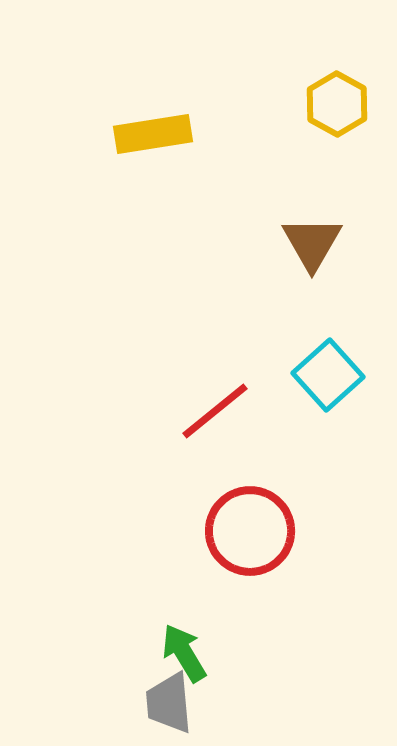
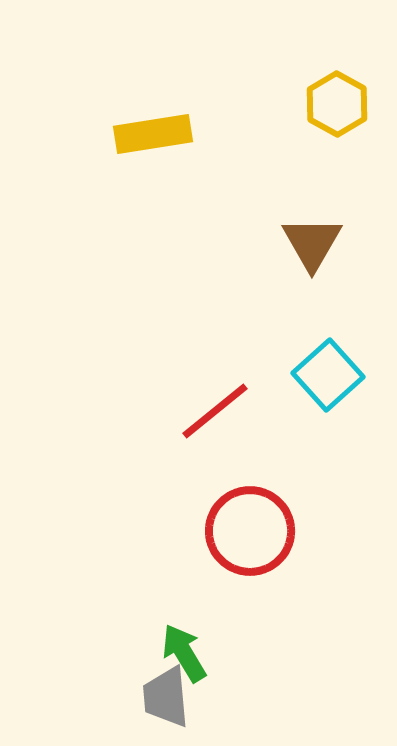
gray trapezoid: moved 3 px left, 6 px up
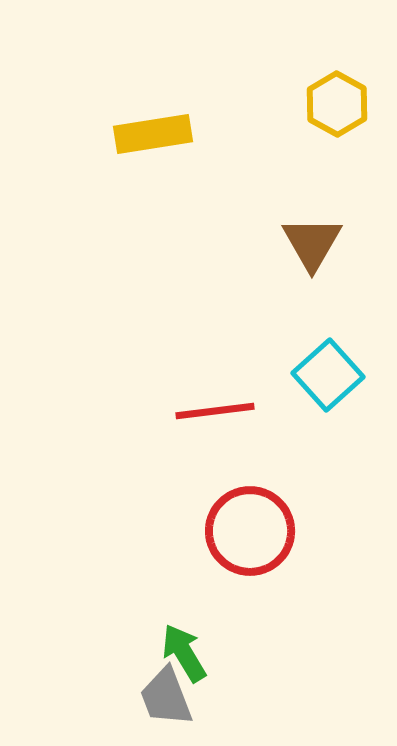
red line: rotated 32 degrees clockwise
gray trapezoid: rotated 16 degrees counterclockwise
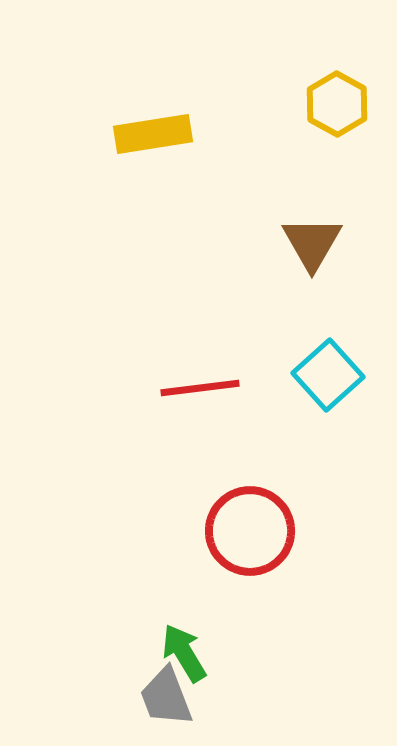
red line: moved 15 px left, 23 px up
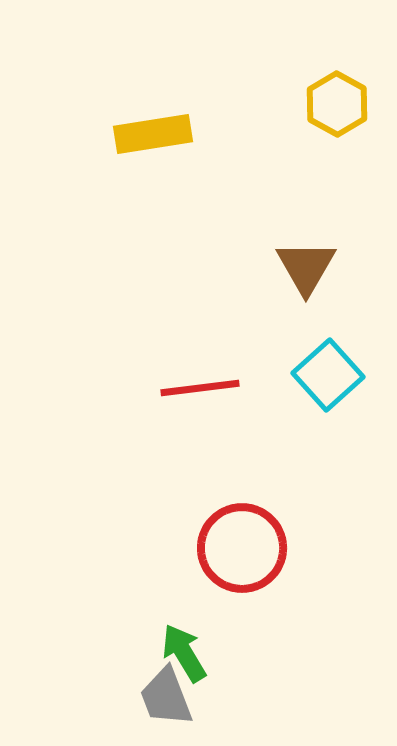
brown triangle: moved 6 px left, 24 px down
red circle: moved 8 px left, 17 px down
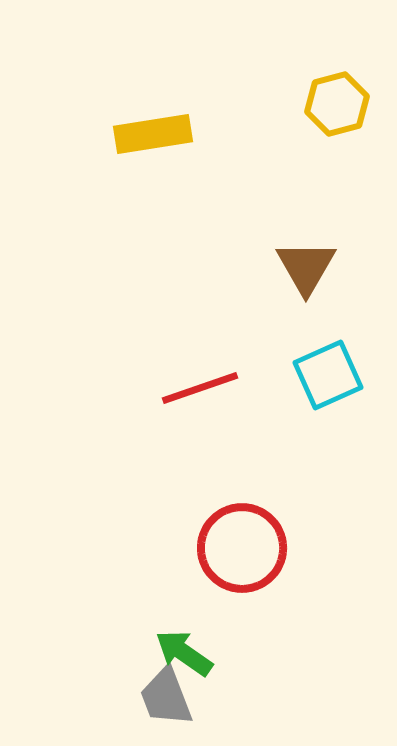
yellow hexagon: rotated 16 degrees clockwise
cyan square: rotated 18 degrees clockwise
red line: rotated 12 degrees counterclockwise
green arrow: rotated 24 degrees counterclockwise
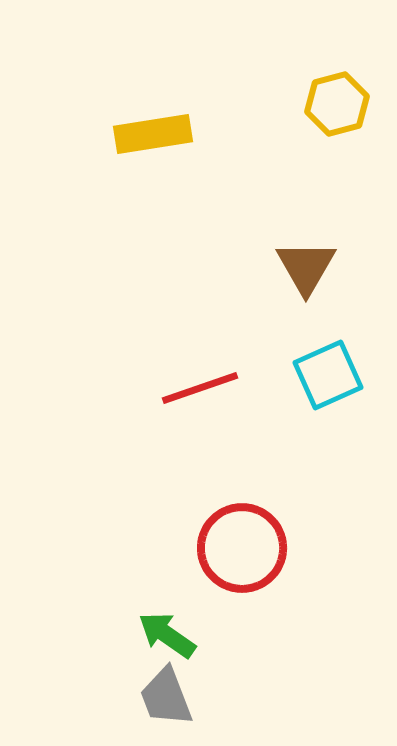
green arrow: moved 17 px left, 18 px up
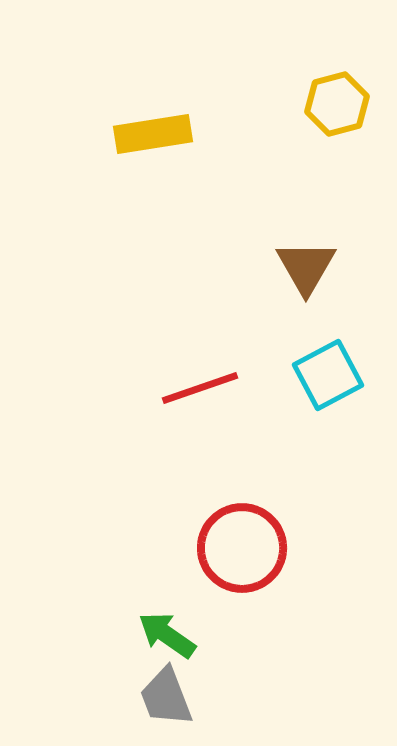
cyan square: rotated 4 degrees counterclockwise
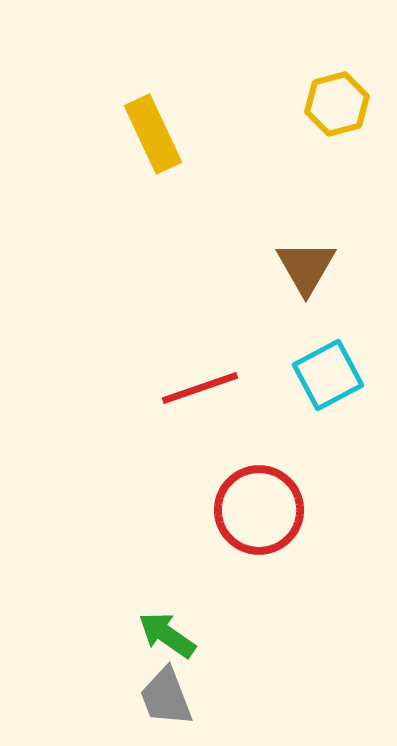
yellow rectangle: rotated 74 degrees clockwise
red circle: moved 17 px right, 38 px up
